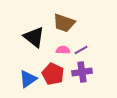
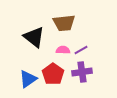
brown trapezoid: rotated 25 degrees counterclockwise
red pentagon: rotated 10 degrees clockwise
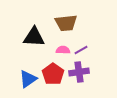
brown trapezoid: moved 2 px right
black triangle: rotated 35 degrees counterclockwise
purple cross: moved 3 px left
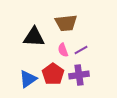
pink semicircle: rotated 112 degrees counterclockwise
purple cross: moved 3 px down
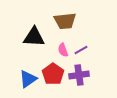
brown trapezoid: moved 1 px left, 2 px up
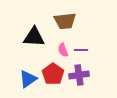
purple line: rotated 32 degrees clockwise
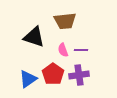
black triangle: rotated 15 degrees clockwise
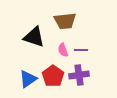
red pentagon: moved 2 px down
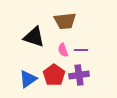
red pentagon: moved 1 px right, 1 px up
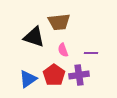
brown trapezoid: moved 6 px left, 1 px down
purple line: moved 10 px right, 3 px down
